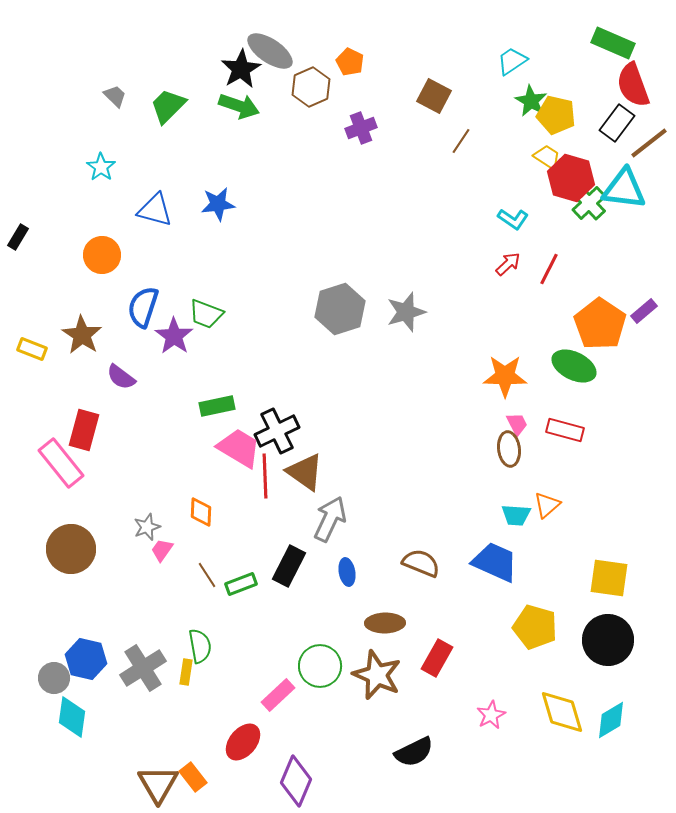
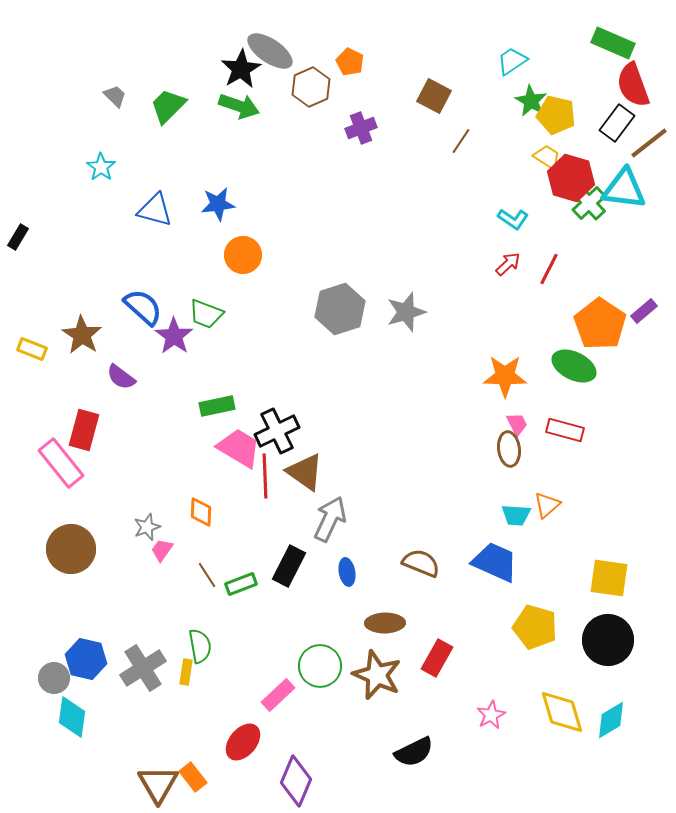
orange circle at (102, 255): moved 141 px right
blue semicircle at (143, 307): rotated 114 degrees clockwise
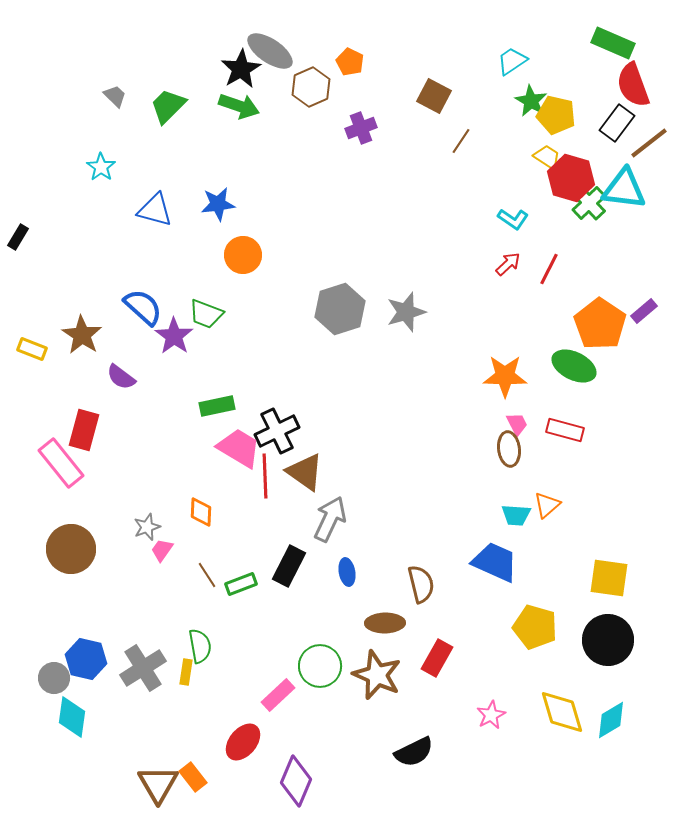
brown semicircle at (421, 563): moved 21 px down; rotated 54 degrees clockwise
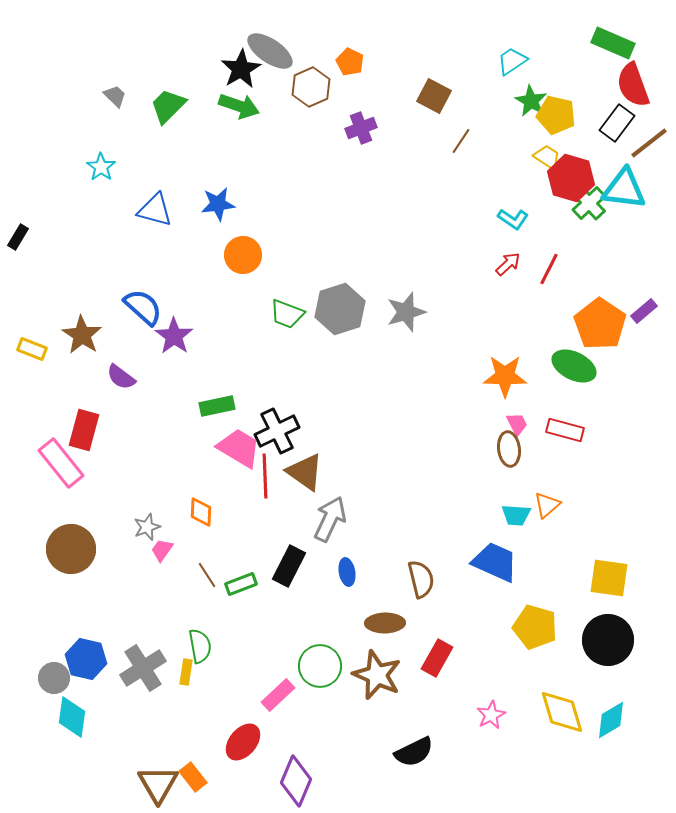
green trapezoid at (206, 314): moved 81 px right
brown semicircle at (421, 584): moved 5 px up
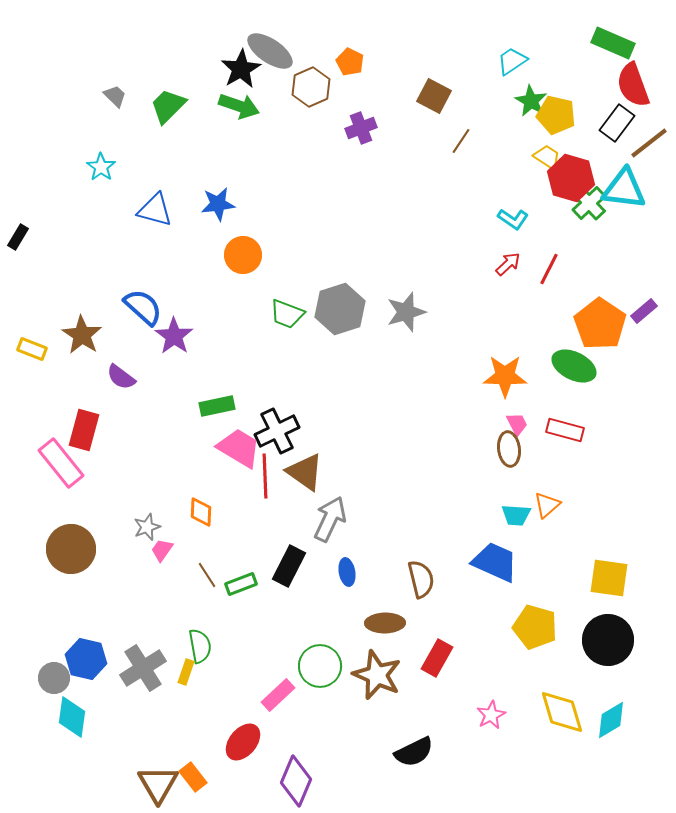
yellow rectangle at (186, 672): rotated 10 degrees clockwise
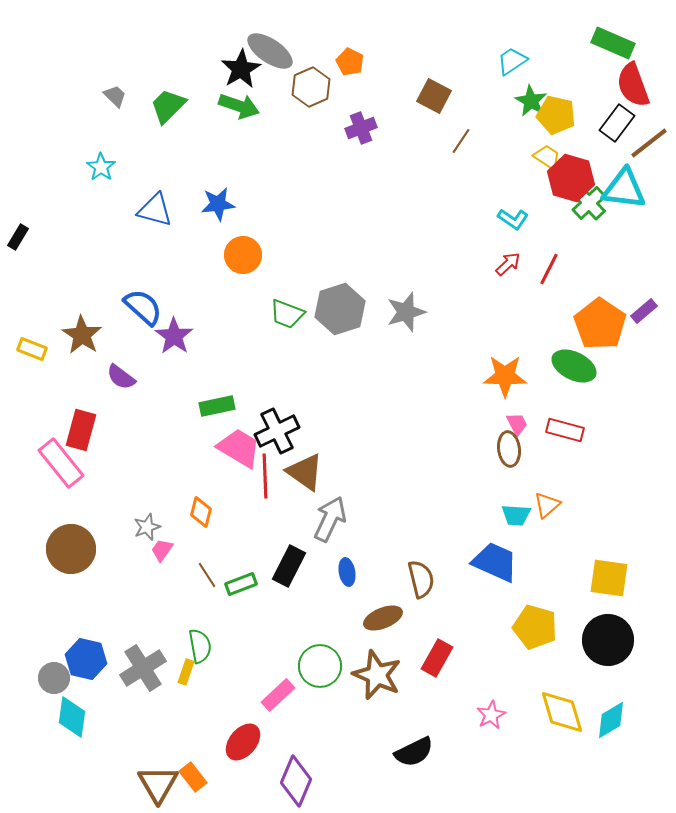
red rectangle at (84, 430): moved 3 px left
orange diamond at (201, 512): rotated 12 degrees clockwise
brown ellipse at (385, 623): moved 2 px left, 5 px up; rotated 21 degrees counterclockwise
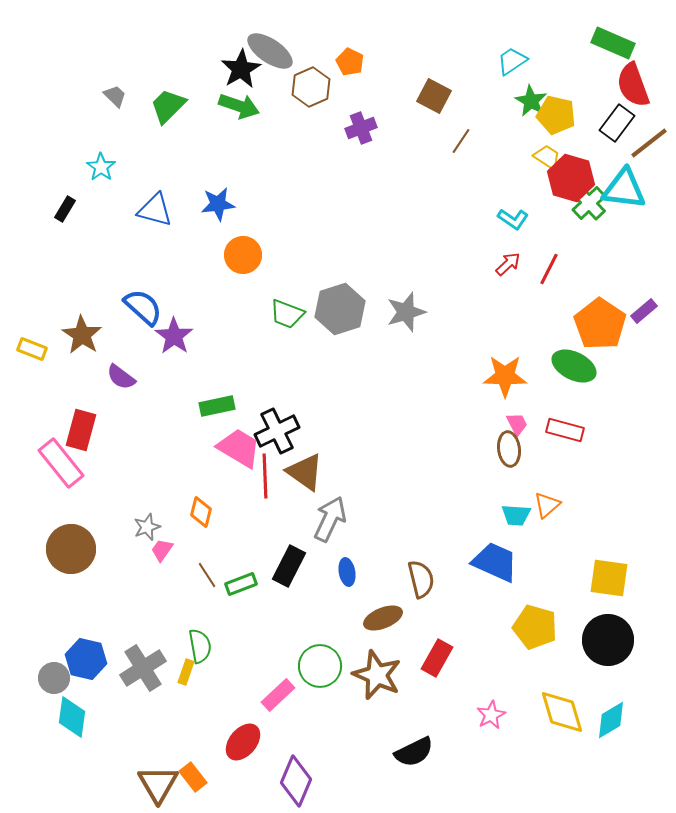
black rectangle at (18, 237): moved 47 px right, 28 px up
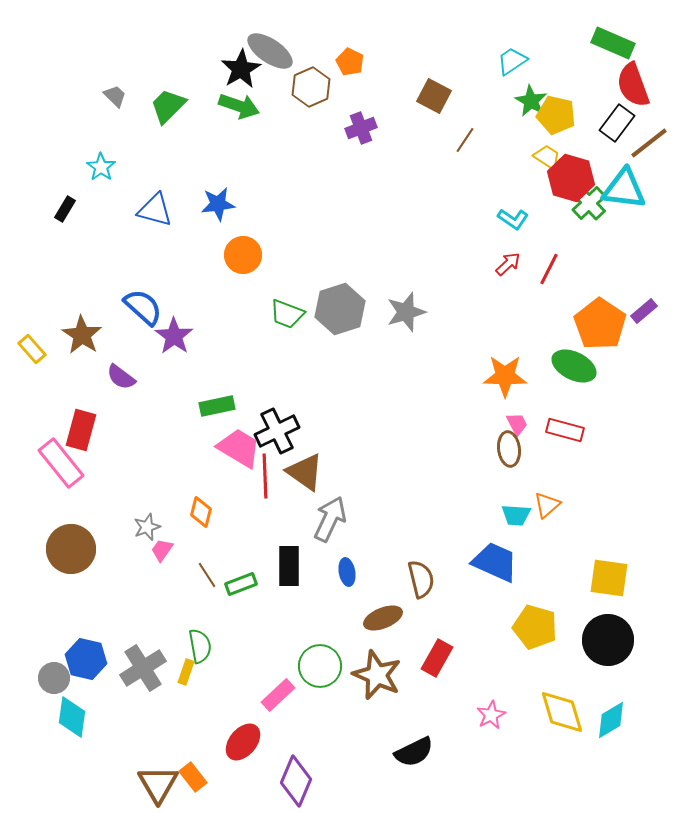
brown line at (461, 141): moved 4 px right, 1 px up
yellow rectangle at (32, 349): rotated 28 degrees clockwise
black rectangle at (289, 566): rotated 27 degrees counterclockwise
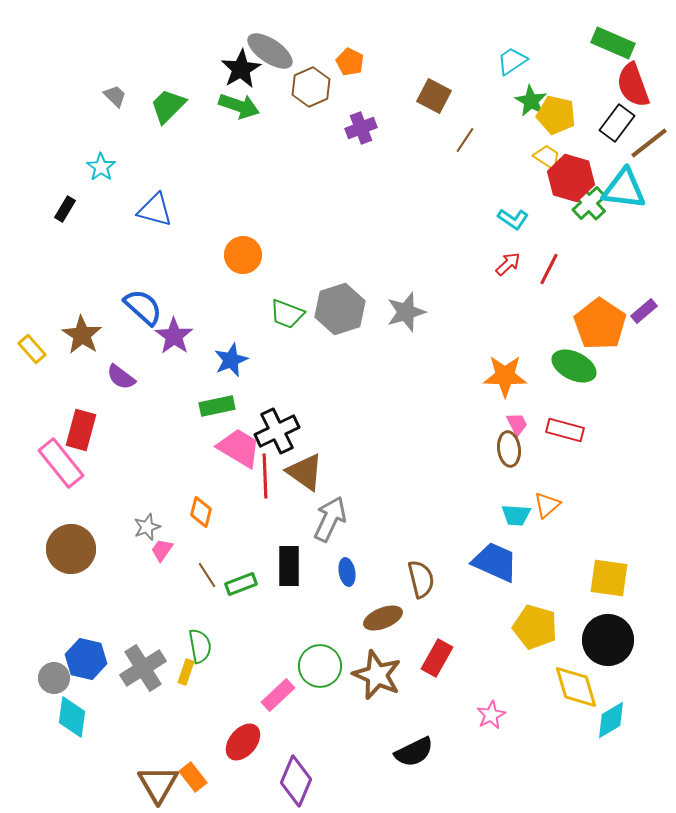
blue star at (218, 204): moved 13 px right, 156 px down; rotated 16 degrees counterclockwise
yellow diamond at (562, 712): moved 14 px right, 25 px up
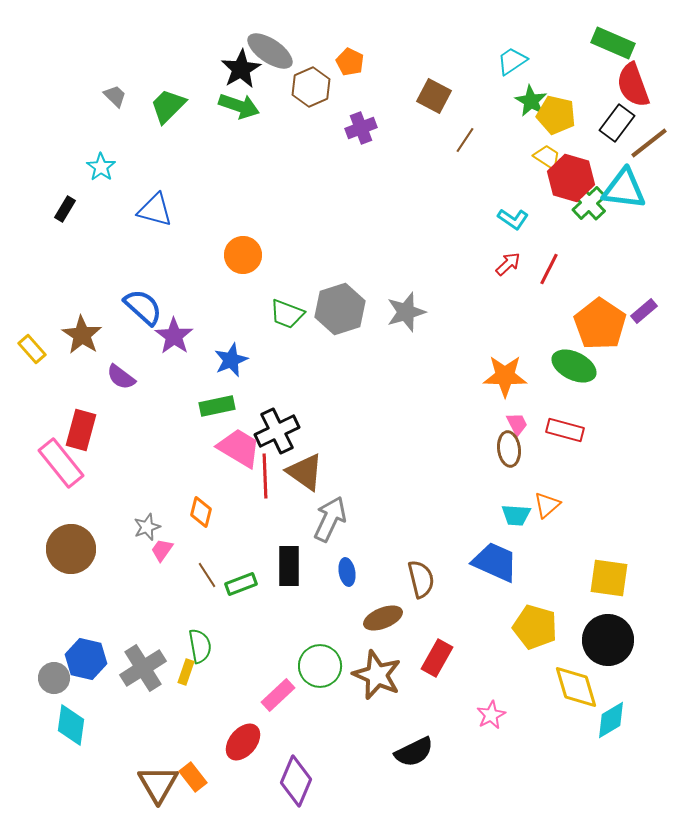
cyan diamond at (72, 717): moved 1 px left, 8 px down
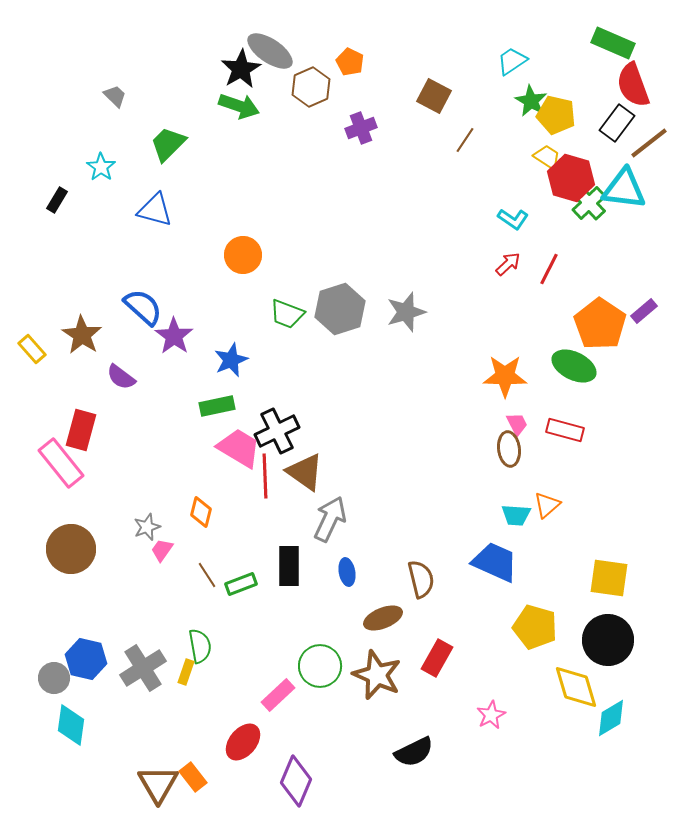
green trapezoid at (168, 106): moved 38 px down
black rectangle at (65, 209): moved 8 px left, 9 px up
cyan diamond at (611, 720): moved 2 px up
